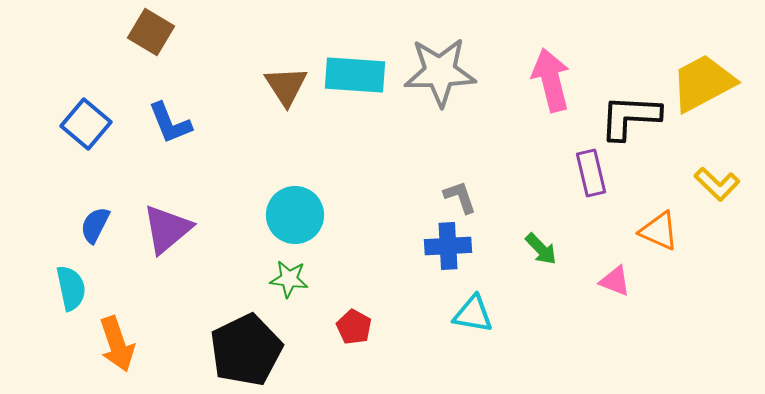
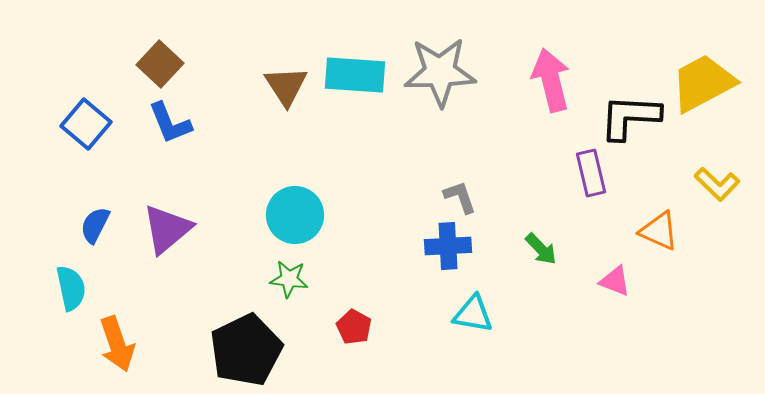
brown square: moved 9 px right, 32 px down; rotated 12 degrees clockwise
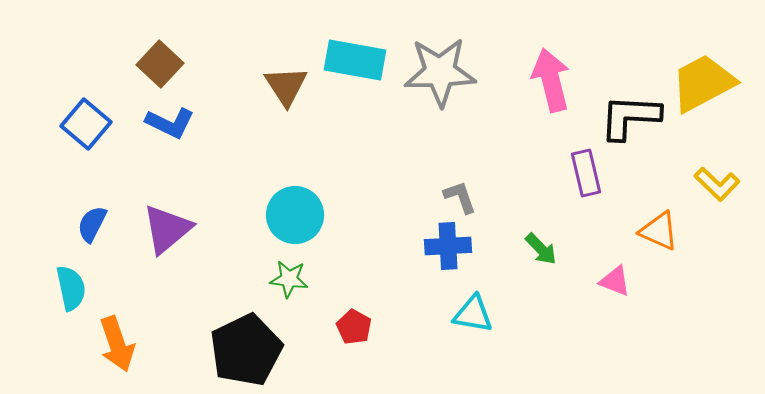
cyan rectangle: moved 15 px up; rotated 6 degrees clockwise
blue L-shape: rotated 42 degrees counterclockwise
purple rectangle: moved 5 px left
blue semicircle: moved 3 px left, 1 px up
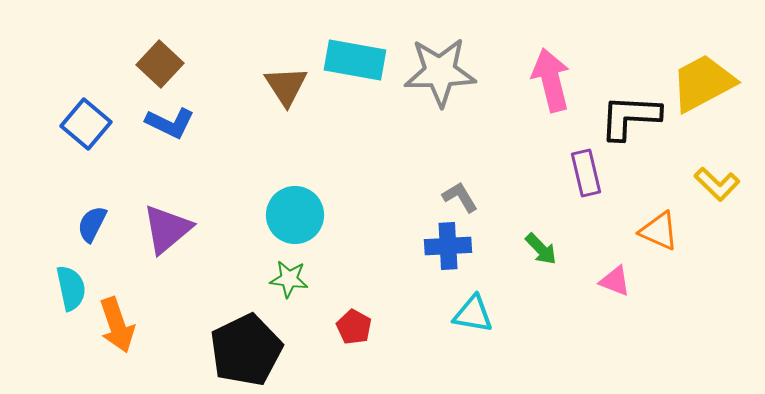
gray L-shape: rotated 12 degrees counterclockwise
orange arrow: moved 19 px up
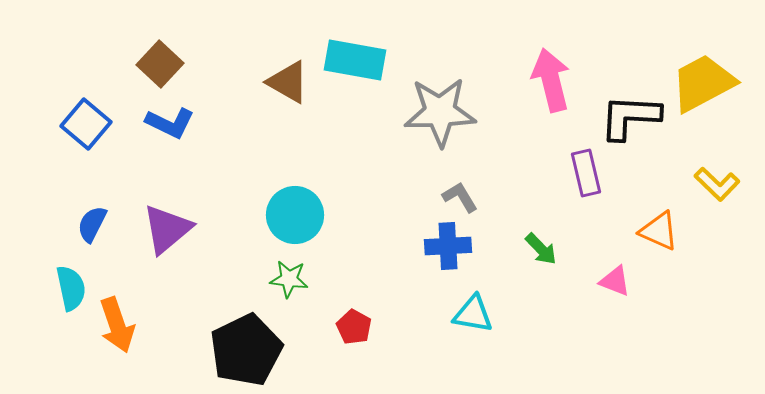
gray star: moved 40 px down
brown triangle: moved 2 px right, 4 px up; rotated 27 degrees counterclockwise
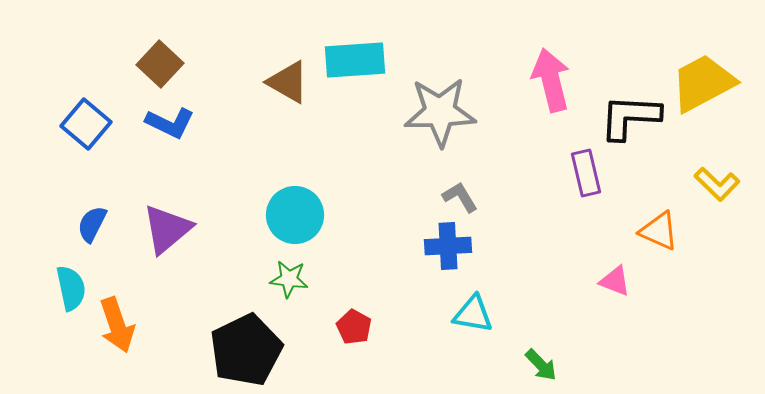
cyan rectangle: rotated 14 degrees counterclockwise
green arrow: moved 116 px down
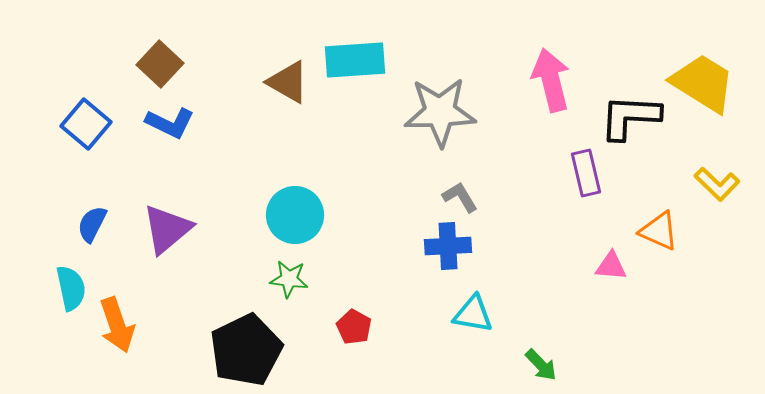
yellow trapezoid: rotated 60 degrees clockwise
pink triangle: moved 4 px left, 15 px up; rotated 16 degrees counterclockwise
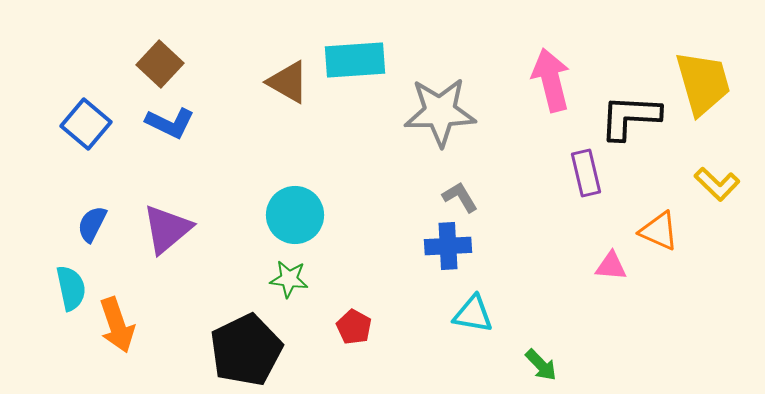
yellow trapezoid: rotated 42 degrees clockwise
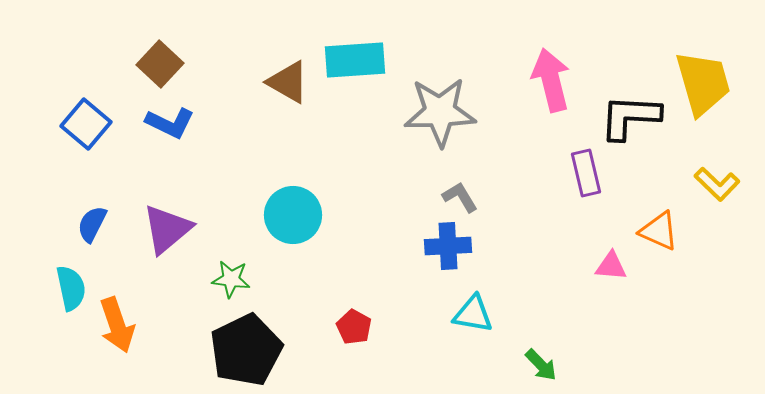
cyan circle: moved 2 px left
green star: moved 58 px left
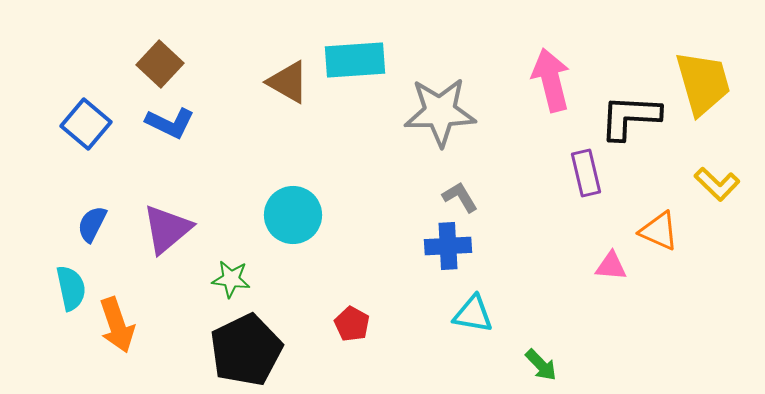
red pentagon: moved 2 px left, 3 px up
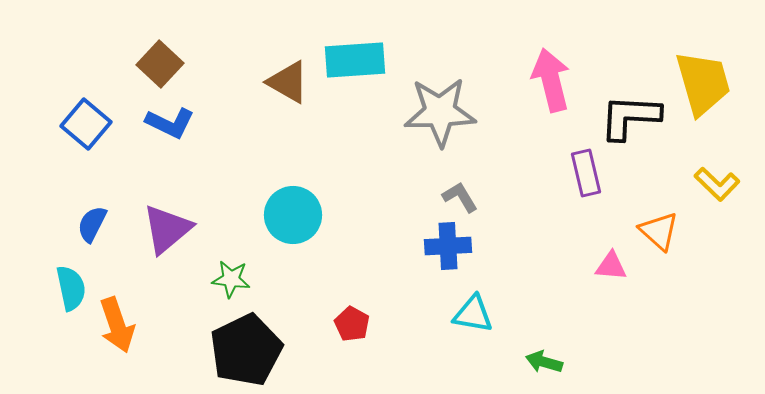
orange triangle: rotated 18 degrees clockwise
green arrow: moved 3 px right, 3 px up; rotated 150 degrees clockwise
